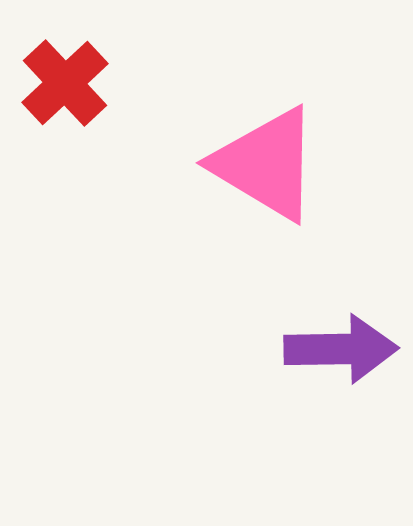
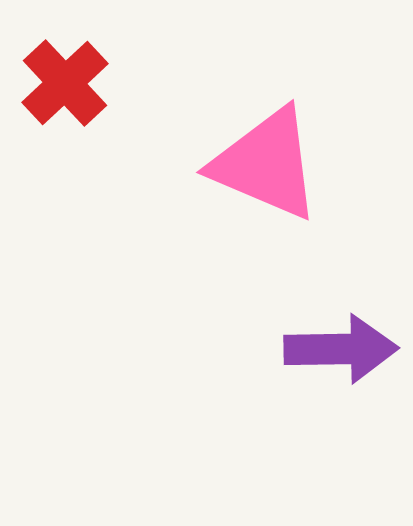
pink triangle: rotated 8 degrees counterclockwise
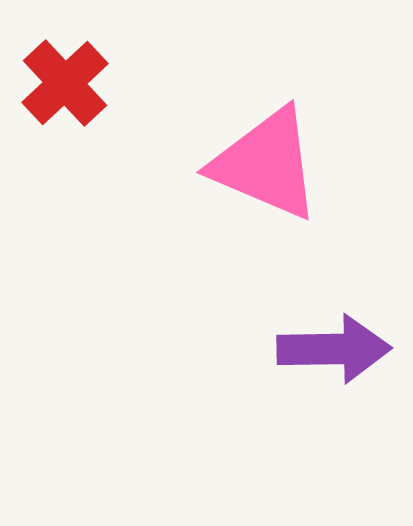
purple arrow: moved 7 px left
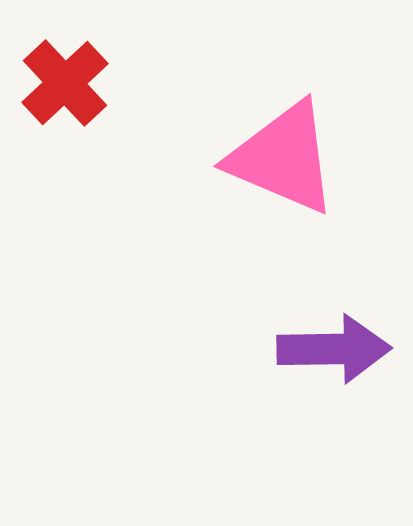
pink triangle: moved 17 px right, 6 px up
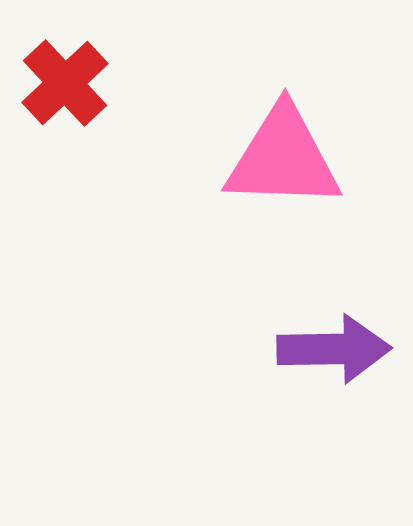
pink triangle: rotated 21 degrees counterclockwise
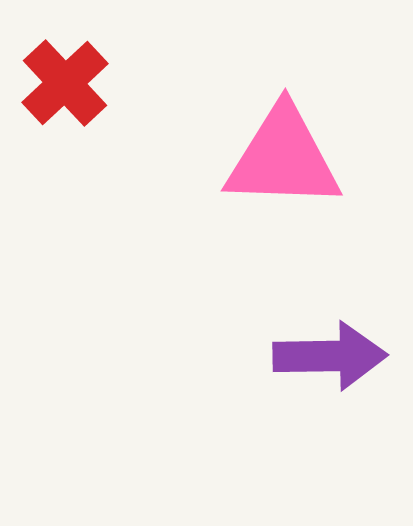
purple arrow: moved 4 px left, 7 px down
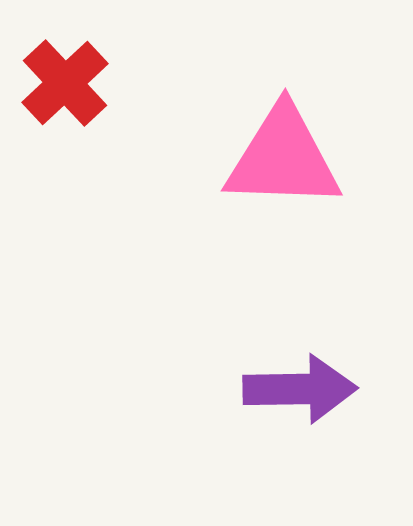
purple arrow: moved 30 px left, 33 px down
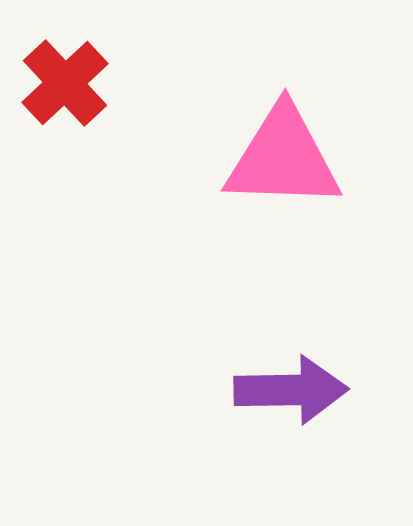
purple arrow: moved 9 px left, 1 px down
